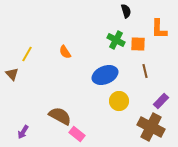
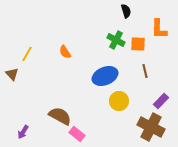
blue ellipse: moved 1 px down
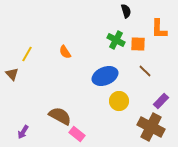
brown line: rotated 32 degrees counterclockwise
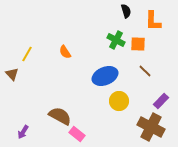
orange L-shape: moved 6 px left, 8 px up
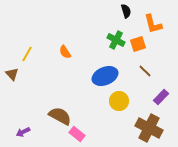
orange L-shape: moved 3 px down; rotated 15 degrees counterclockwise
orange square: rotated 21 degrees counterclockwise
purple rectangle: moved 4 px up
brown cross: moved 2 px left, 1 px down
purple arrow: rotated 32 degrees clockwise
